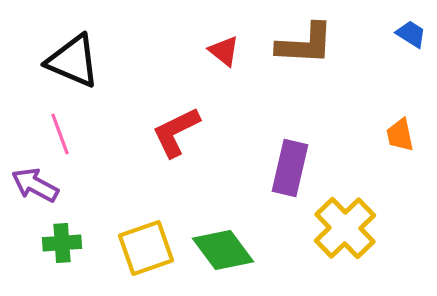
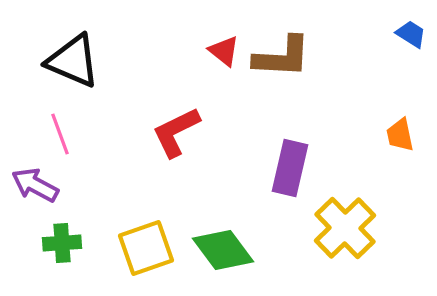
brown L-shape: moved 23 px left, 13 px down
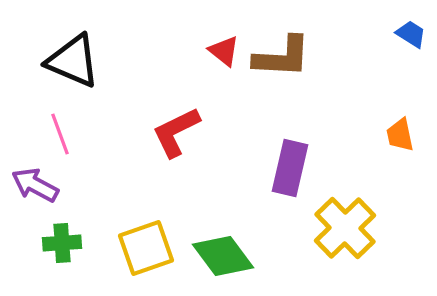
green diamond: moved 6 px down
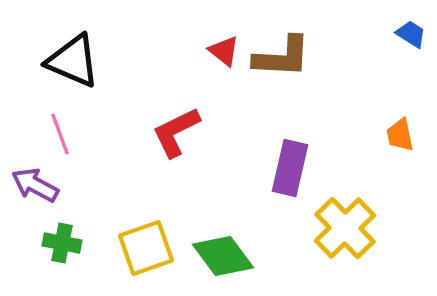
green cross: rotated 15 degrees clockwise
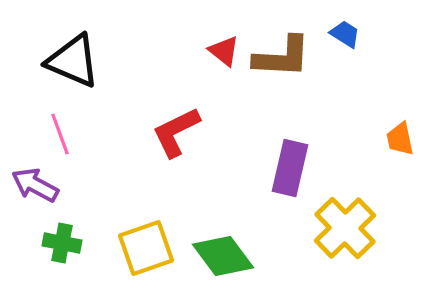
blue trapezoid: moved 66 px left
orange trapezoid: moved 4 px down
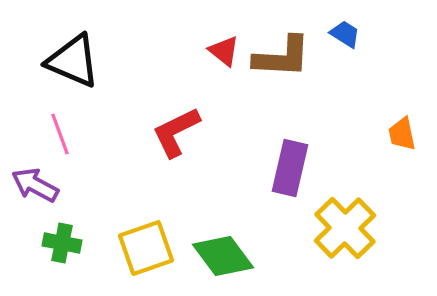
orange trapezoid: moved 2 px right, 5 px up
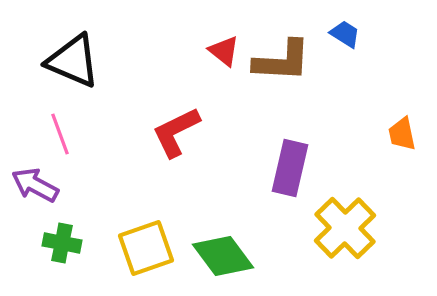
brown L-shape: moved 4 px down
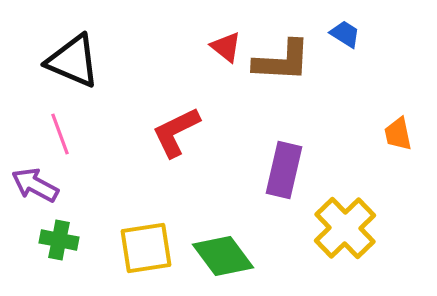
red triangle: moved 2 px right, 4 px up
orange trapezoid: moved 4 px left
purple rectangle: moved 6 px left, 2 px down
green cross: moved 3 px left, 3 px up
yellow square: rotated 10 degrees clockwise
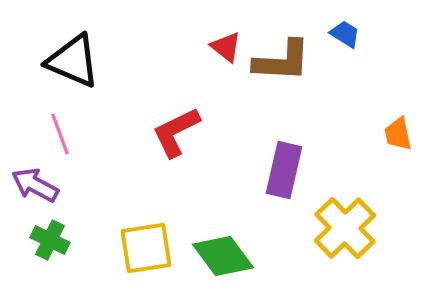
green cross: moved 9 px left; rotated 15 degrees clockwise
